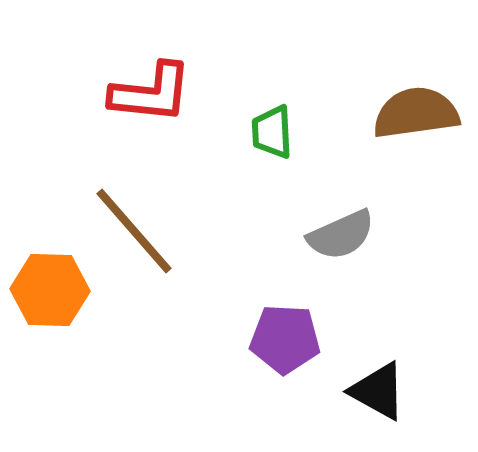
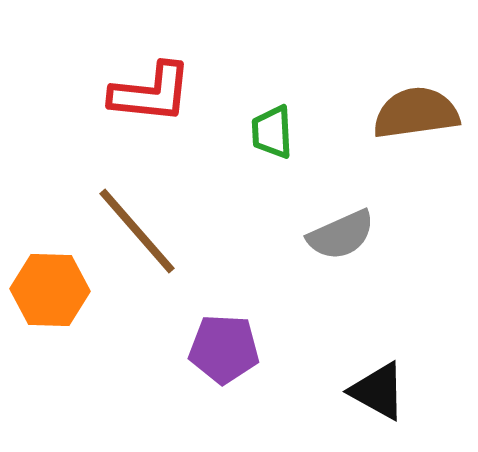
brown line: moved 3 px right
purple pentagon: moved 61 px left, 10 px down
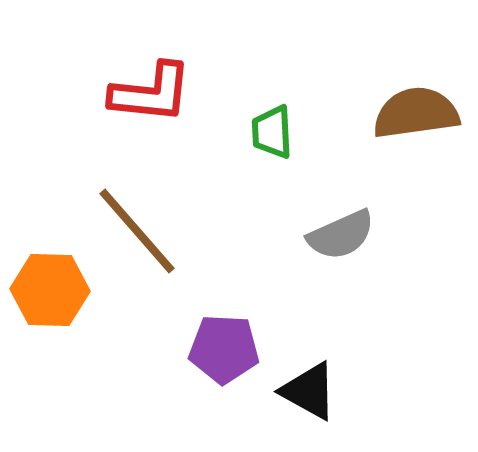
black triangle: moved 69 px left
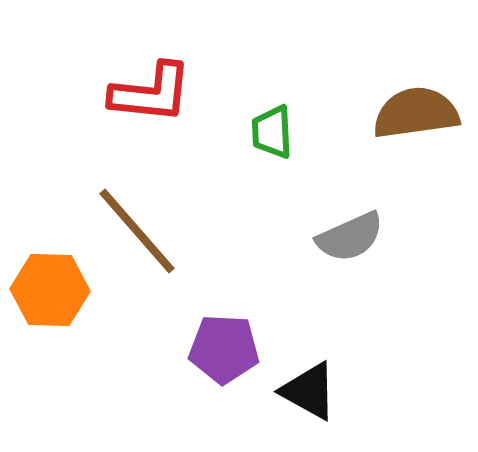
gray semicircle: moved 9 px right, 2 px down
